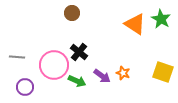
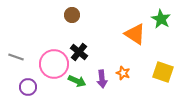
brown circle: moved 2 px down
orange triangle: moved 10 px down
gray line: moved 1 px left; rotated 14 degrees clockwise
pink circle: moved 1 px up
purple arrow: moved 3 px down; rotated 48 degrees clockwise
purple circle: moved 3 px right
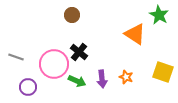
green star: moved 2 px left, 4 px up
orange star: moved 3 px right, 4 px down
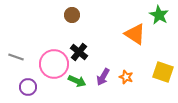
purple arrow: moved 1 px right, 2 px up; rotated 36 degrees clockwise
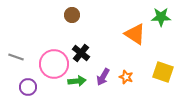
green star: moved 2 px right, 2 px down; rotated 30 degrees counterclockwise
black cross: moved 2 px right, 1 px down
green arrow: rotated 30 degrees counterclockwise
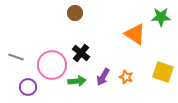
brown circle: moved 3 px right, 2 px up
pink circle: moved 2 px left, 1 px down
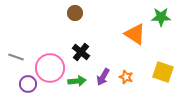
black cross: moved 1 px up
pink circle: moved 2 px left, 3 px down
purple circle: moved 3 px up
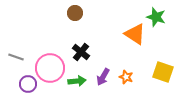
green star: moved 5 px left; rotated 18 degrees clockwise
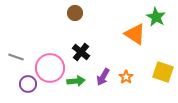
green star: rotated 12 degrees clockwise
orange star: rotated 16 degrees clockwise
green arrow: moved 1 px left
